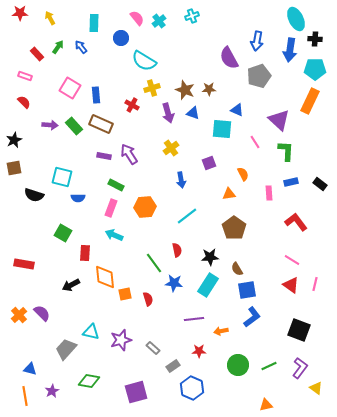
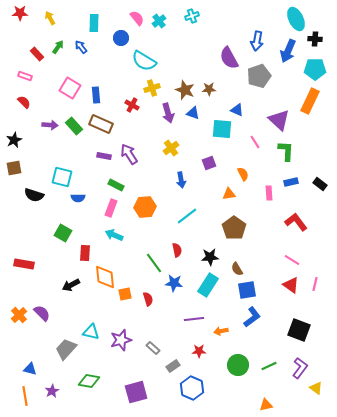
blue arrow at (290, 50): moved 2 px left, 1 px down; rotated 15 degrees clockwise
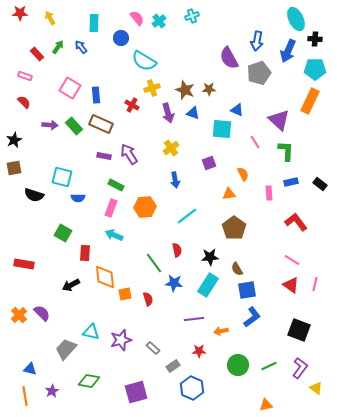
gray pentagon at (259, 76): moved 3 px up
blue arrow at (181, 180): moved 6 px left
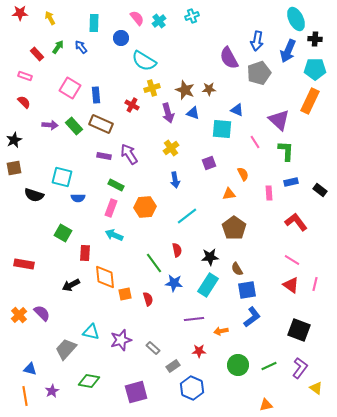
black rectangle at (320, 184): moved 6 px down
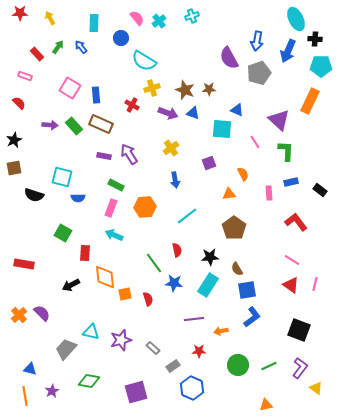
cyan pentagon at (315, 69): moved 6 px right, 3 px up
red semicircle at (24, 102): moved 5 px left, 1 px down
purple arrow at (168, 113): rotated 54 degrees counterclockwise
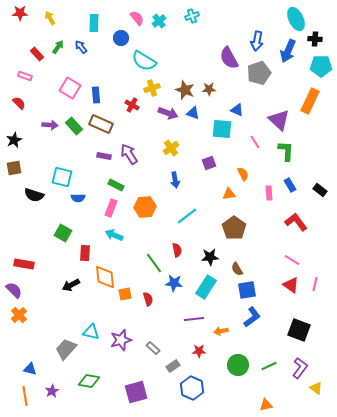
blue rectangle at (291, 182): moved 1 px left, 3 px down; rotated 72 degrees clockwise
cyan rectangle at (208, 285): moved 2 px left, 2 px down
purple semicircle at (42, 313): moved 28 px left, 23 px up
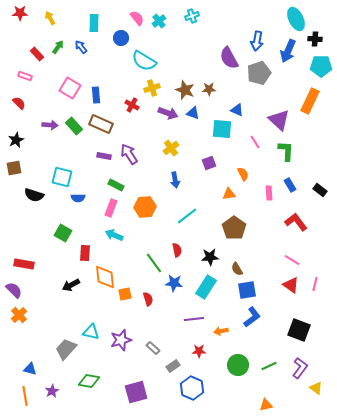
black star at (14, 140): moved 2 px right
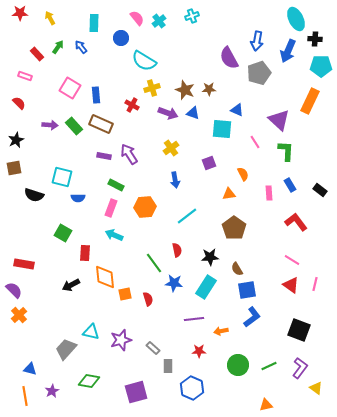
gray rectangle at (173, 366): moved 5 px left; rotated 56 degrees counterclockwise
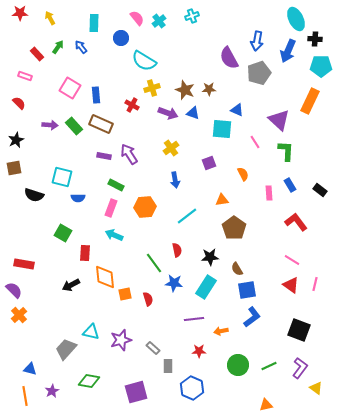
orange triangle at (229, 194): moved 7 px left, 6 px down
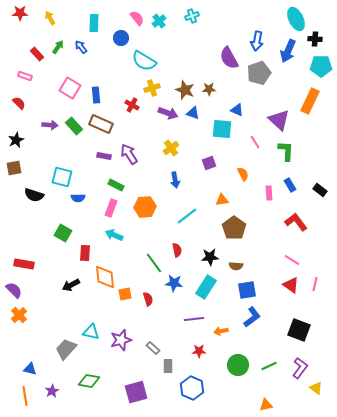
brown semicircle at (237, 269): moved 1 px left, 3 px up; rotated 56 degrees counterclockwise
